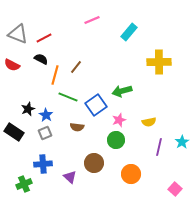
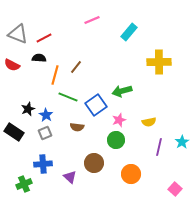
black semicircle: moved 2 px left, 1 px up; rotated 24 degrees counterclockwise
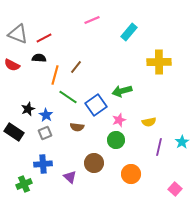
green line: rotated 12 degrees clockwise
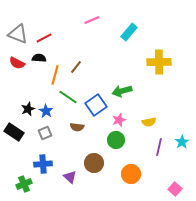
red semicircle: moved 5 px right, 2 px up
blue star: moved 4 px up
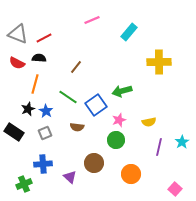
orange line: moved 20 px left, 9 px down
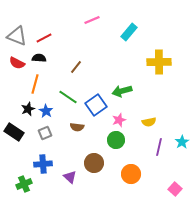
gray triangle: moved 1 px left, 2 px down
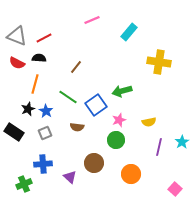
yellow cross: rotated 10 degrees clockwise
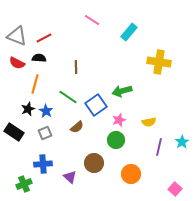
pink line: rotated 56 degrees clockwise
brown line: rotated 40 degrees counterclockwise
brown semicircle: rotated 48 degrees counterclockwise
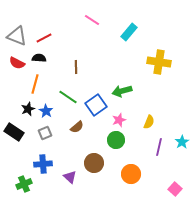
yellow semicircle: rotated 56 degrees counterclockwise
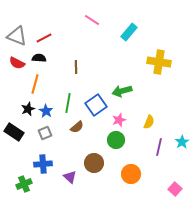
green line: moved 6 px down; rotated 66 degrees clockwise
